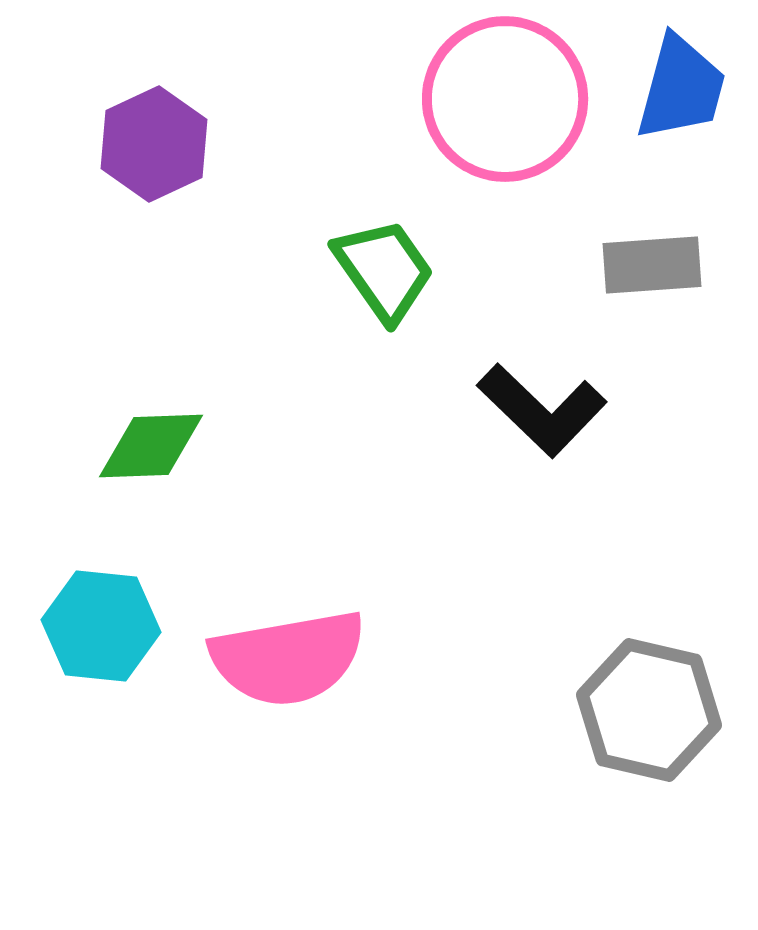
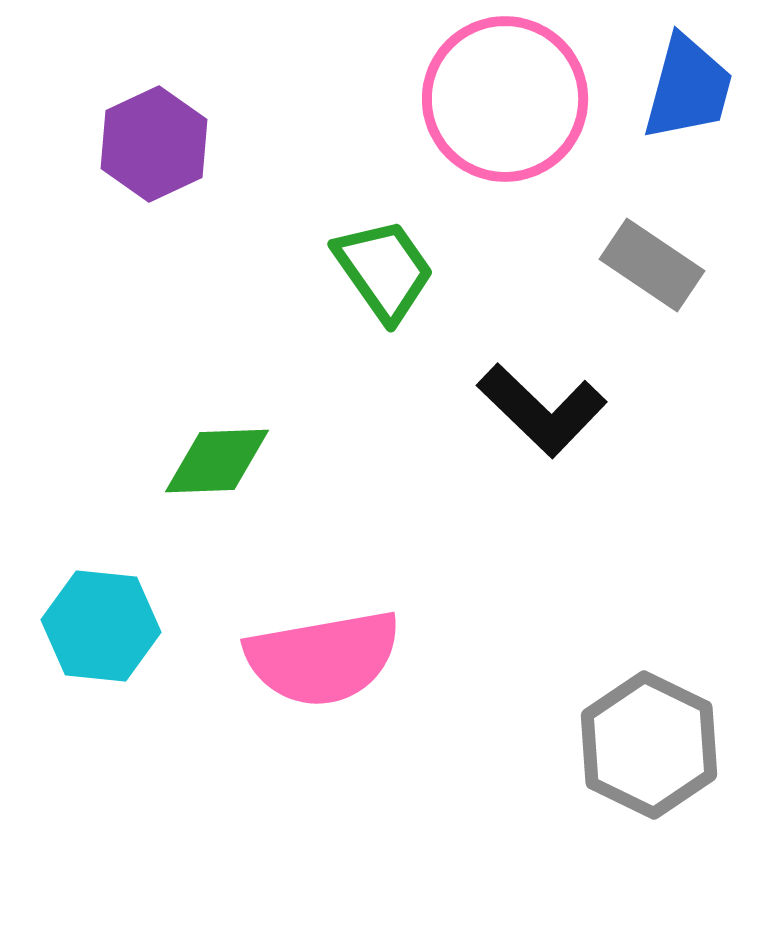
blue trapezoid: moved 7 px right
gray rectangle: rotated 38 degrees clockwise
green diamond: moved 66 px right, 15 px down
pink semicircle: moved 35 px right
gray hexagon: moved 35 px down; rotated 13 degrees clockwise
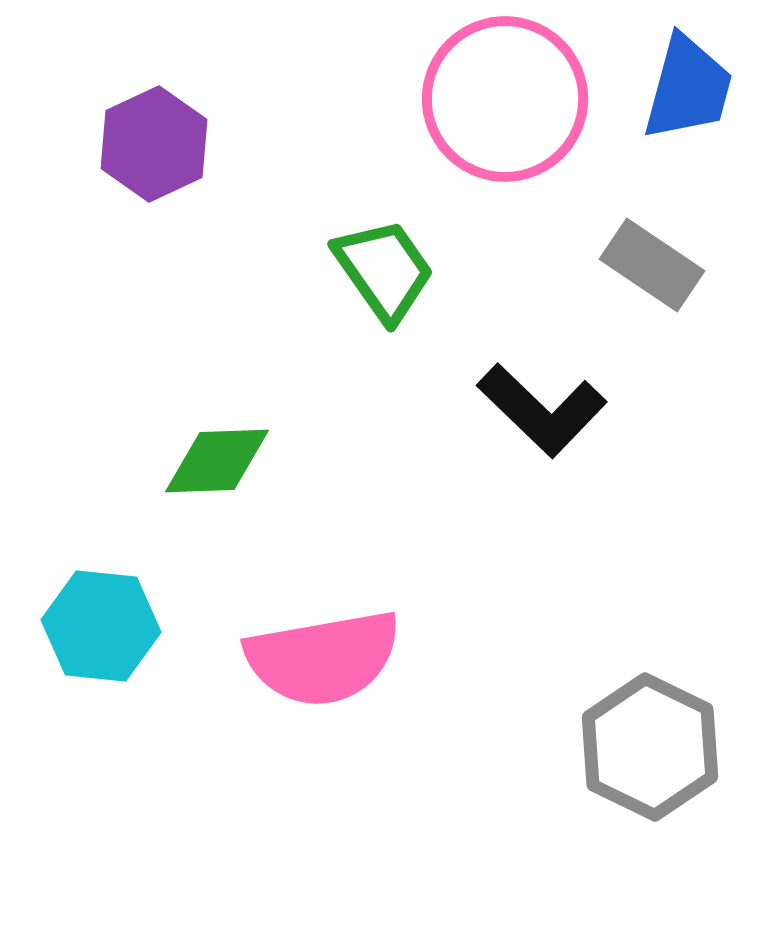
gray hexagon: moved 1 px right, 2 px down
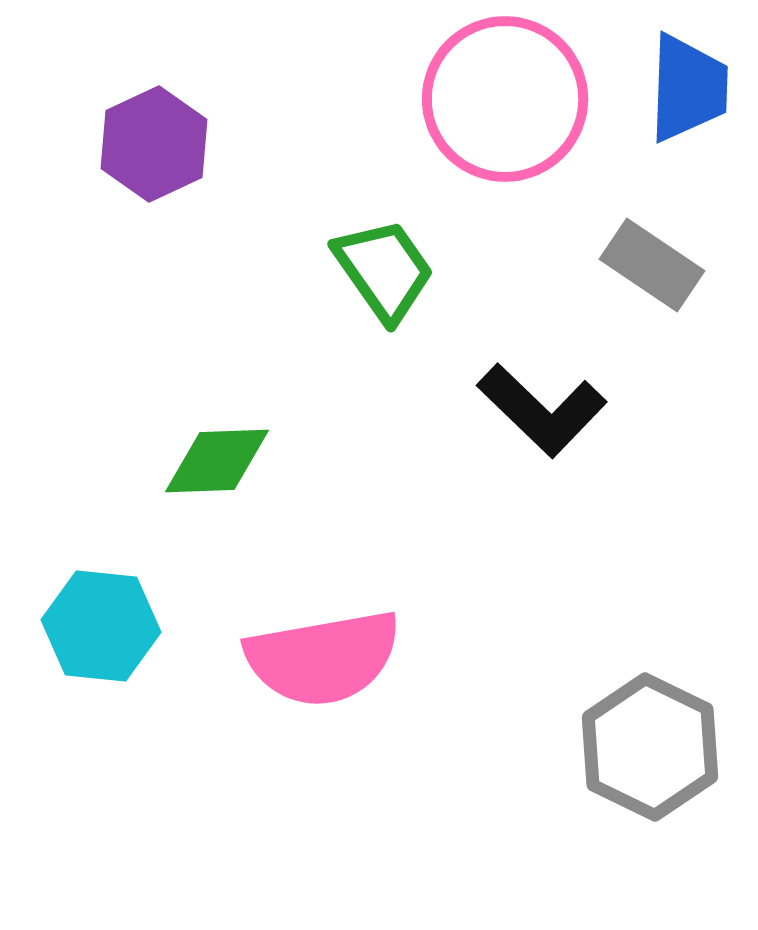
blue trapezoid: rotated 13 degrees counterclockwise
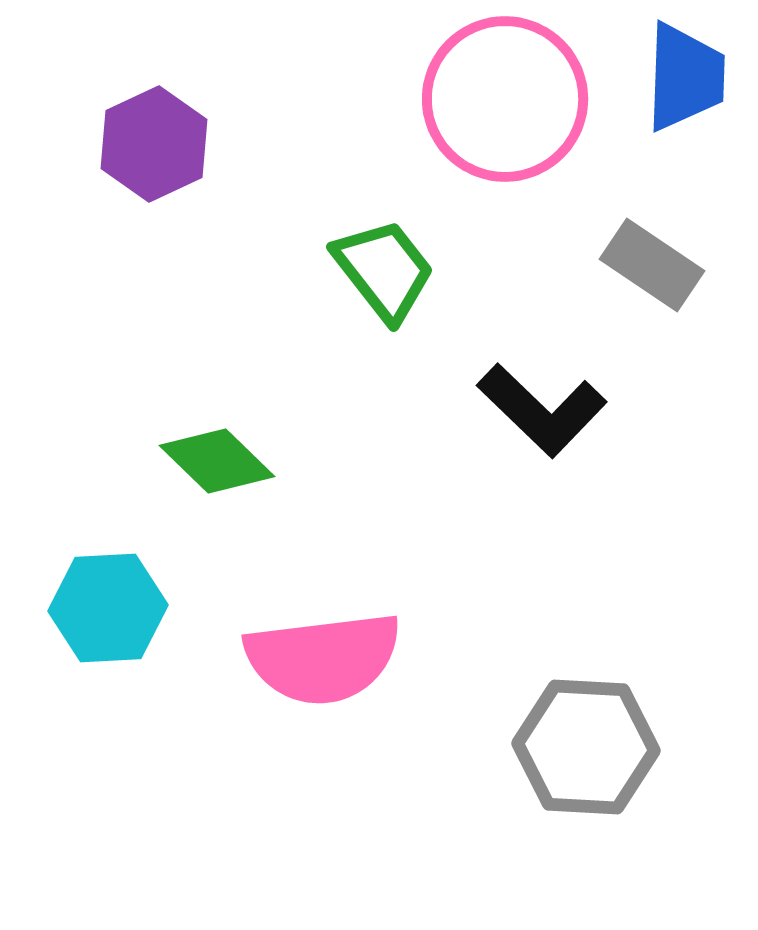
blue trapezoid: moved 3 px left, 11 px up
green trapezoid: rotated 3 degrees counterclockwise
green diamond: rotated 46 degrees clockwise
cyan hexagon: moved 7 px right, 18 px up; rotated 9 degrees counterclockwise
pink semicircle: rotated 3 degrees clockwise
gray hexagon: moved 64 px left; rotated 23 degrees counterclockwise
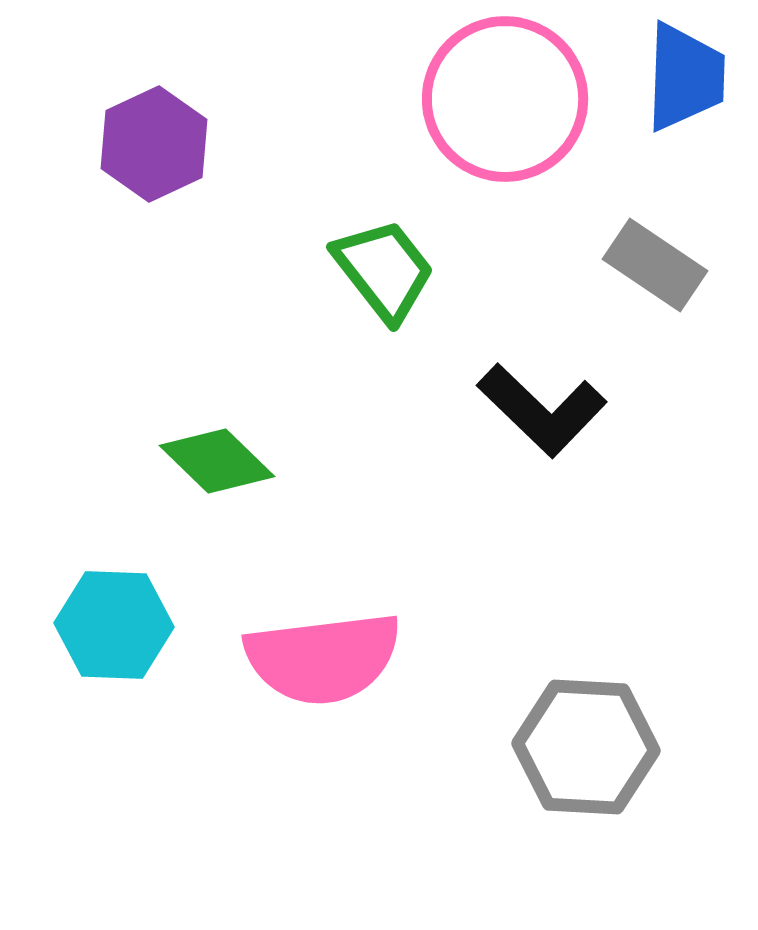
gray rectangle: moved 3 px right
cyan hexagon: moved 6 px right, 17 px down; rotated 5 degrees clockwise
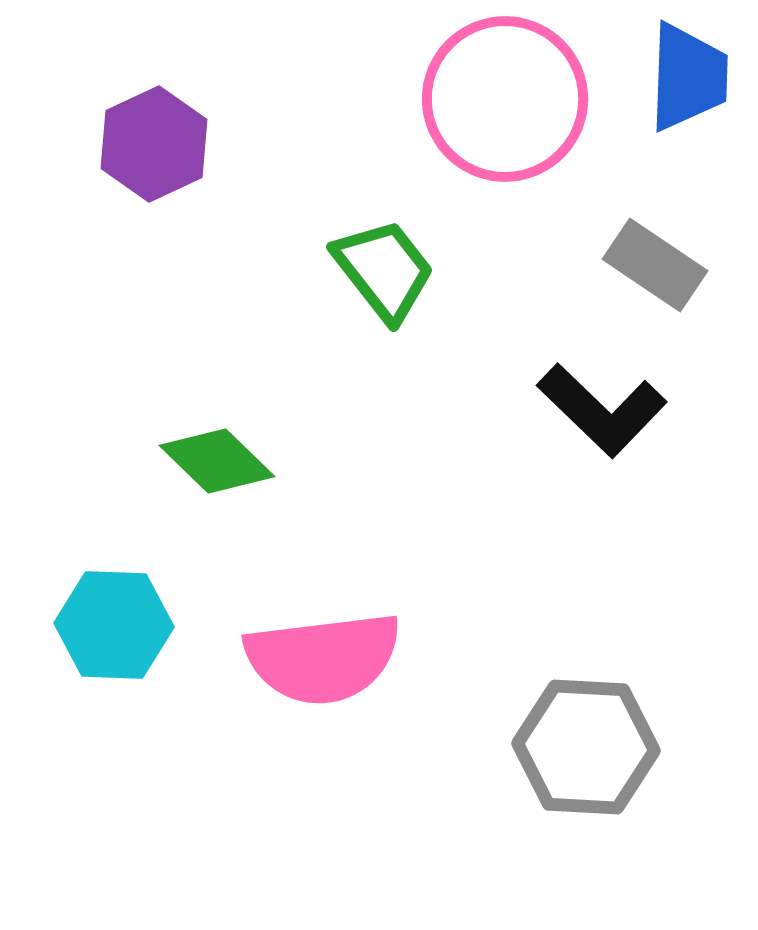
blue trapezoid: moved 3 px right
black L-shape: moved 60 px right
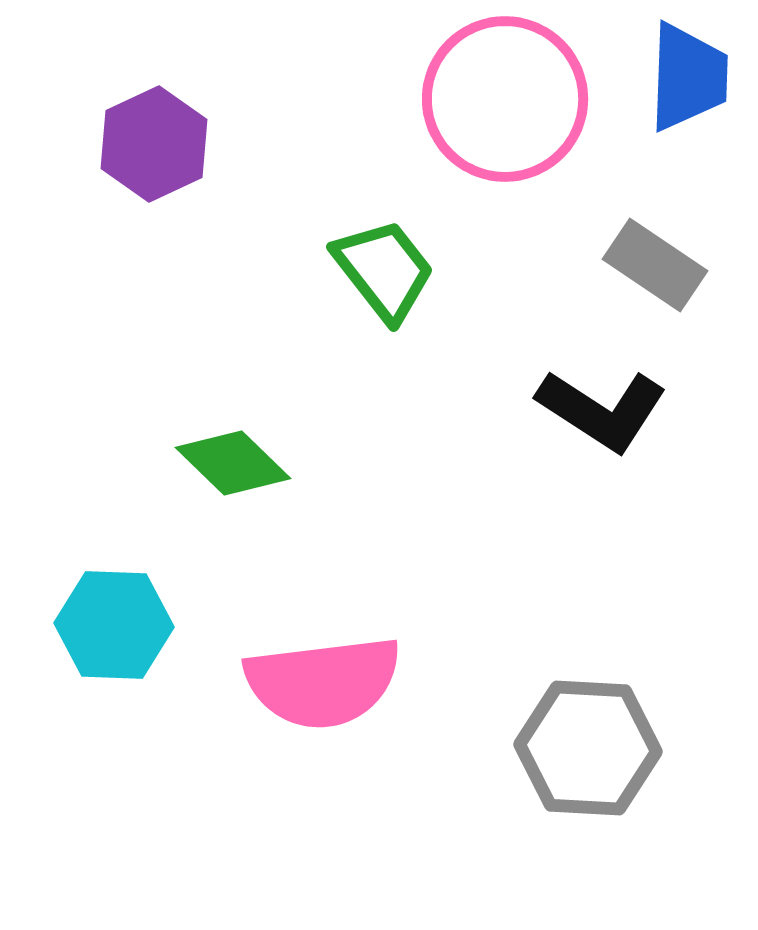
black L-shape: rotated 11 degrees counterclockwise
green diamond: moved 16 px right, 2 px down
pink semicircle: moved 24 px down
gray hexagon: moved 2 px right, 1 px down
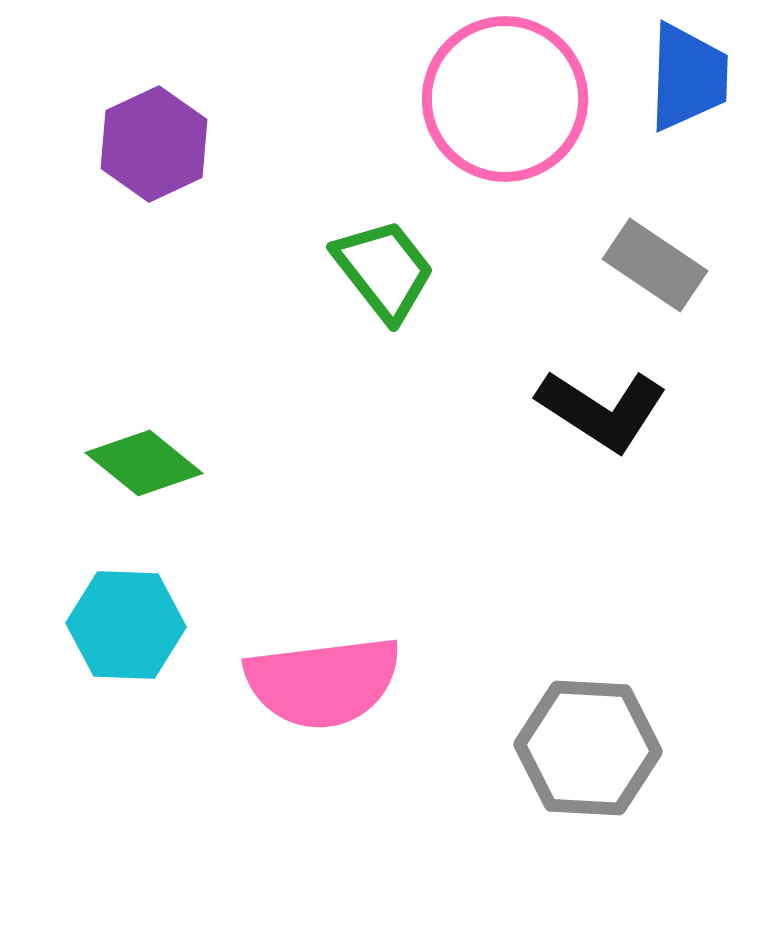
green diamond: moved 89 px left; rotated 5 degrees counterclockwise
cyan hexagon: moved 12 px right
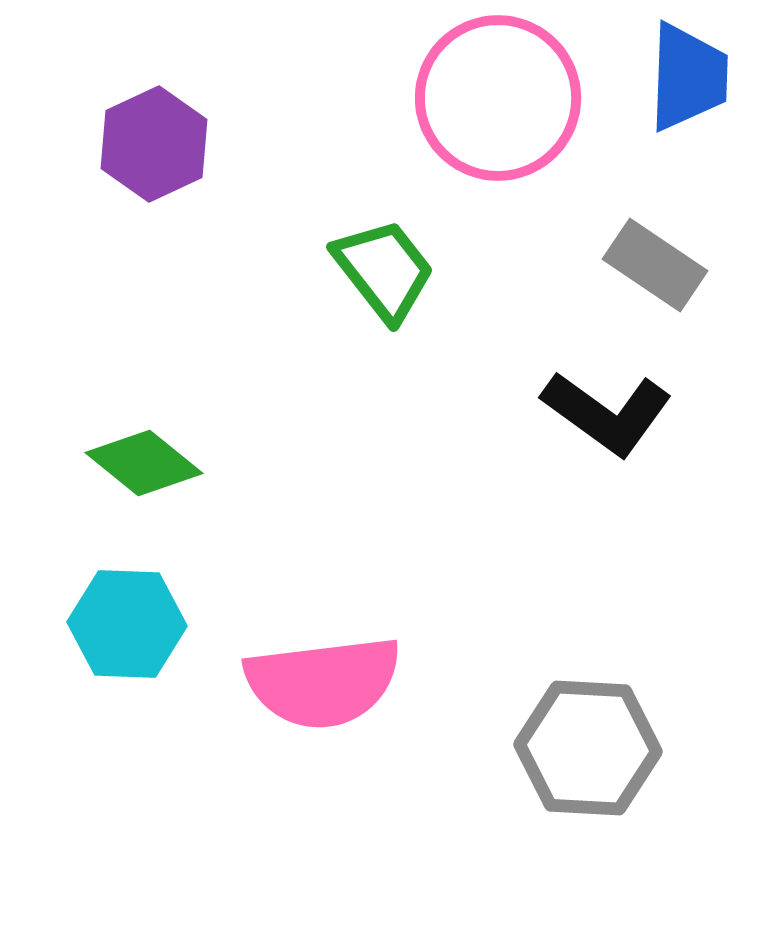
pink circle: moved 7 px left, 1 px up
black L-shape: moved 5 px right, 3 px down; rotated 3 degrees clockwise
cyan hexagon: moved 1 px right, 1 px up
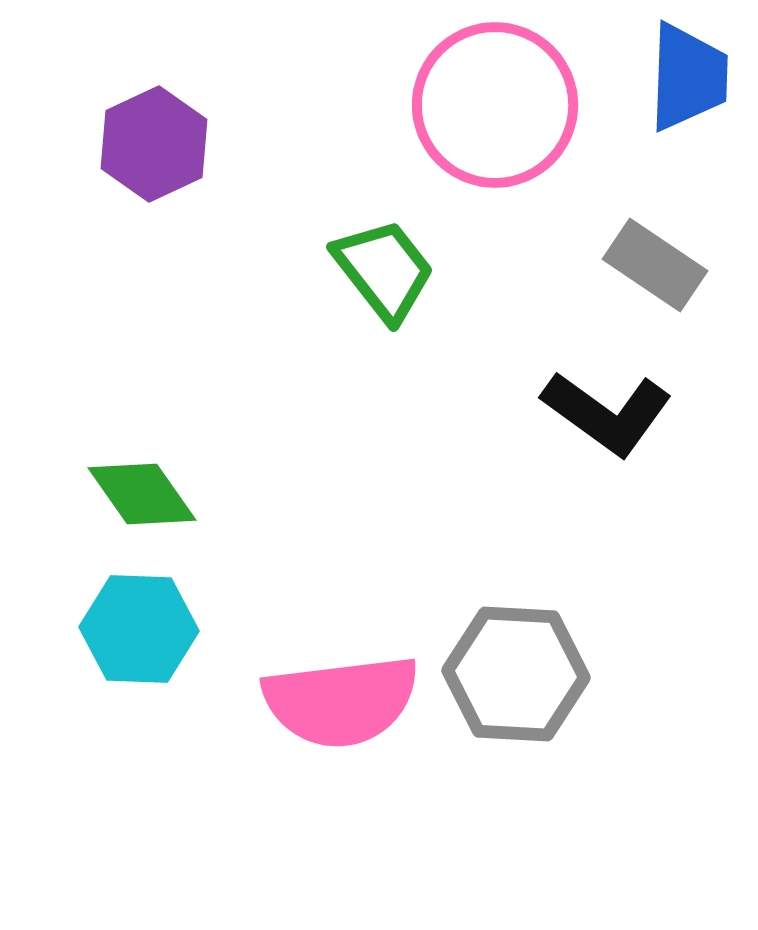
pink circle: moved 3 px left, 7 px down
green diamond: moved 2 px left, 31 px down; rotated 16 degrees clockwise
cyan hexagon: moved 12 px right, 5 px down
pink semicircle: moved 18 px right, 19 px down
gray hexagon: moved 72 px left, 74 px up
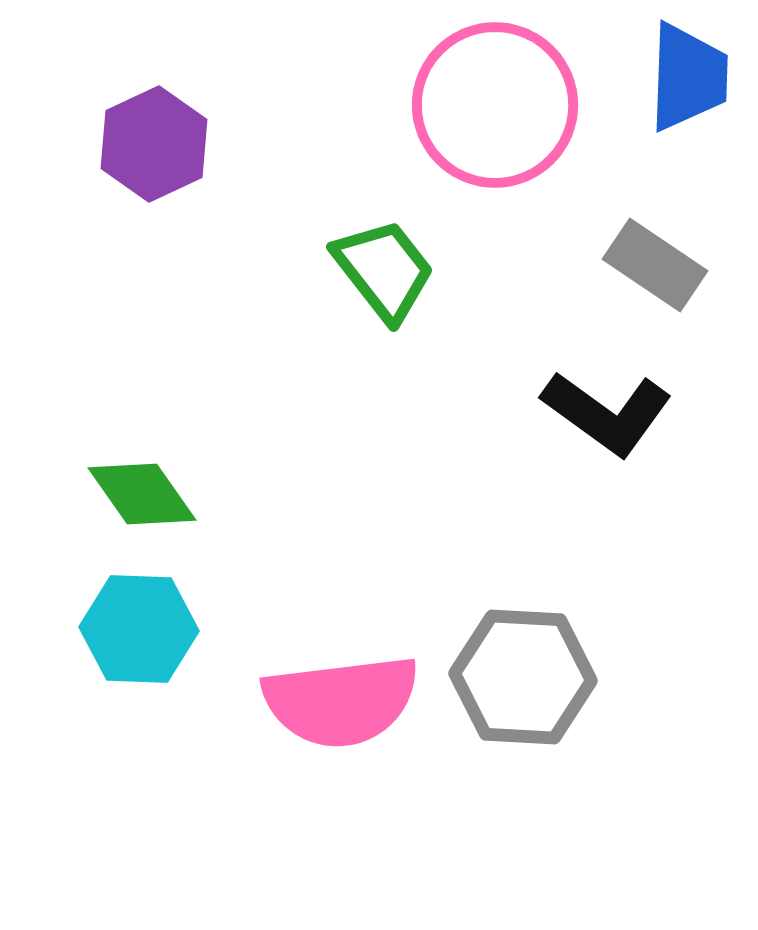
gray hexagon: moved 7 px right, 3 px down
